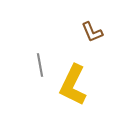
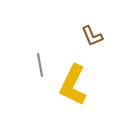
brown L-shape: moved 4 px down
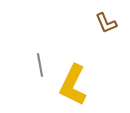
brown L-shape: moved 14 px right, 13 px up
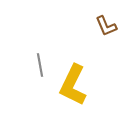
brown L-shape: moved 3 px down
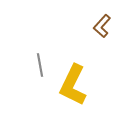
brown L-shape: moved 4 px left; rotated 65 degrees clockwise
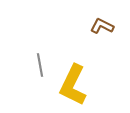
brown L-shape: rotated 75 degrees clockwise
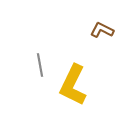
brown L-shape: moved 4 px down
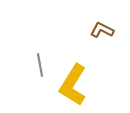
yellow L-shape: rotated 6 degrees clockwise
